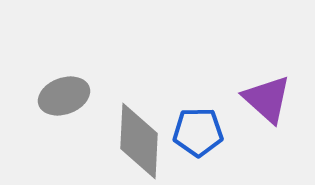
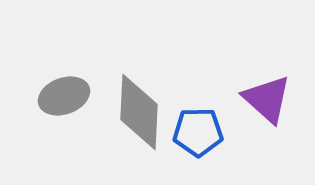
gray diamond: moved 29 px up
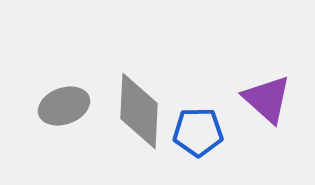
gray ellipse: moved 10 px down
gray diamond: moved 1 px up
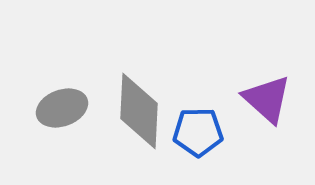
gray ellipse: moved 2 px left, 2 px down
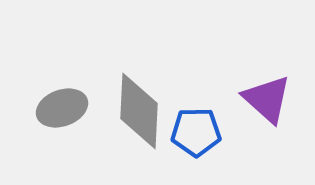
blue pentagon: moved 2 px left
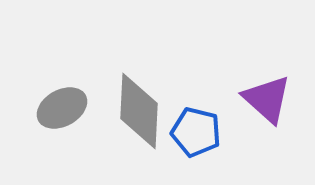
gray ellipse: rotated 9 degrees counterclockwise
blue pentagon: rotated 15 degrees clockwise
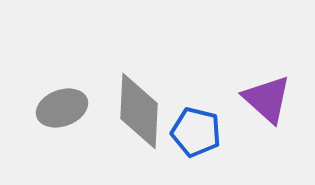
gray ellipse: rotated 9 degrees clockwise
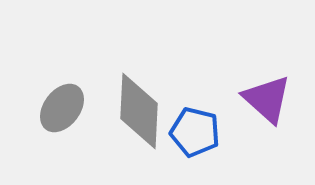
gray ellipse: rotated 33 degrees counterclockwise
blue pentagon: moved 1 px left
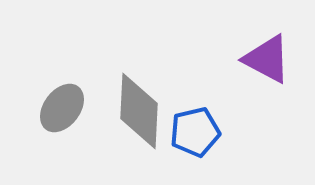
purple triangle: moved 40 px up; rotated 14 degrees counterclockwise
blue pentagon: rotated 27 degrees counterclockwise
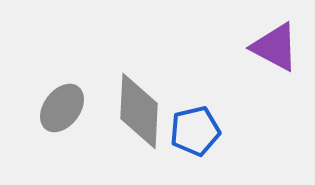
purple triangle: moved 8 px right, 12 px up
blue pentagon: moved 1 px up
